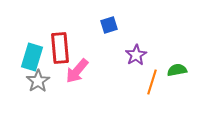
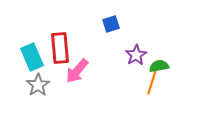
blue square: moved 2 px right, 1 px up
cyan rectangle: rotated 40 degrees counterclockwise
green semicircle: moved 18 px left, 4 px up
gray star: moved 4 px down
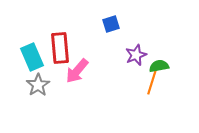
purple star: rotated 10 degrees clockwise
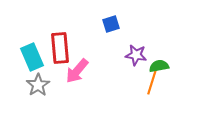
purple star: rotated 30 degrees clockwise
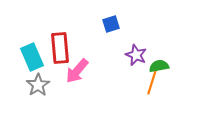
purple star: rotated 15 degrees clockwise
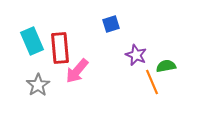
cyan rectangle: moved 16 px up
green semicircle: moved 7 px right
orange line: rotated 40 degrees counterclockwise
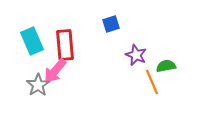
red rectangle: moved 5 px right, 3 px up
pink arrow: moved 22 px left
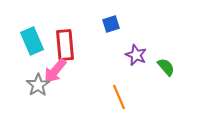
green semicircle: moved 1 px down; rotated 60 degrees clockwise
orange line: moved 33 px left, 15 px down
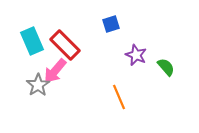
red rectangle: rotated 40 degrees counterclockwise
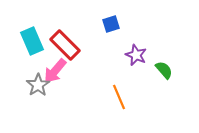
green semicircle: moved 2 px left, 3 px down
